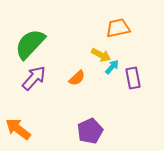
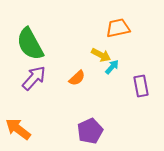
green semicircle: rotated 72 degrees counterclockwise
purple rectangle: moved 8 px right, 8 px down
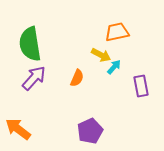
orange trapezoid: moved 1 px left, 4 px down
green semicircle: rotated 20 degrees clockwise
cyan arrow: moved 2 px right
orange semicircle: rotated 24 degrees counterclockwise
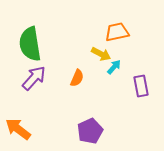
yellow arrow: moved 1 px up
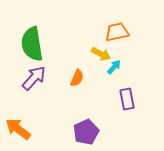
green semicircle: moved 2 px right
purple rectangle: moved 14 px left, 13 px down
purple pentagon: moved 4 px left, 1 px down
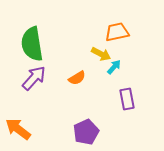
orange semicircle: rotated 36 degrees clockwise
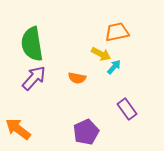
orange semicircle: rotated 42 degrees clockwise
purple rectangle: moved 10 px down; rotated 25 degrees counterclockwise
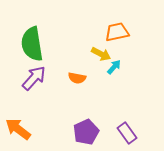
purple rectangle: moved 24 px down
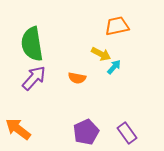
orange trapezoid: moved 6 px up
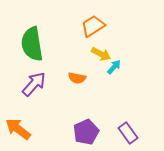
orange trapezoid: moved 24 px left; rotated 20 degrees counterclockwise
purple arrow: moved 6 px down
purple rectangle: moved 1 px right
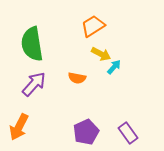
orange arrow: moved 1 px right, 2 px up; rotated 100 degrees counterclockwise
